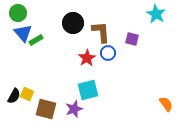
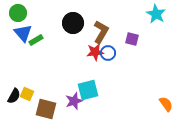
brown L-shape: rotated 35 degrees clockwise
red star: moved 8 px right, 6 px up; rotated 24 degrees clockwise
purple star: moved 8 px up
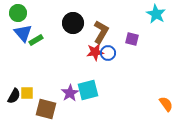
yellow square: moved 1 px up; rotated 24 degrees counterclockwise
purple star: moved 4 px left, 8 px up; rotated 12 degrees counterclockwise
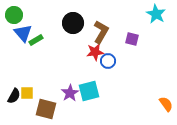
green circle: moved 4 px left, 2 px down
blue circle: moved 8 px down
cyan square: moved 1 px right, 1 px down
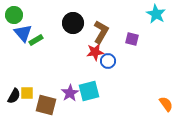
brown square: moved 4 px up
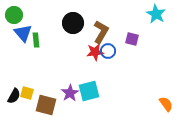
green rectangle: rotated 64 degrees counterclockwise
blue circle: moved 10 px up
yellow square: rotated 16 degrees clockwise
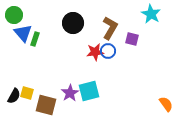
cyan star: moved 5 px left
brown L-shape: moved 9 px right, 4 px up
green rectangle: moved 1 px left, 1 px up; rotated 24 degrees clockwise
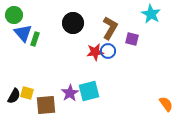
brown square: rotated 20 degrees counterclockwise
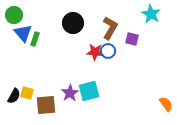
red star: rotated 12 degrees clockwise
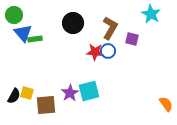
green rectangle: rotated 64 degrees clockwise
